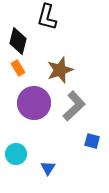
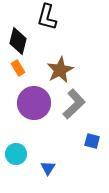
brown star: rotated 8 degrees counterclockwise
gray L-shape: moved 2 px up
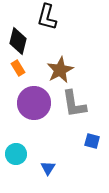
gray L-shape: rotated 124 degrees clockwise
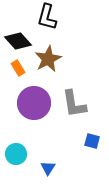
black diamond: rotated 56 degrees counterclockwise
brown star: moved 12 px left, 11 px up
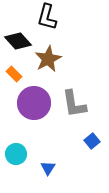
orange rectangle: moved 4 px left, 6 px down; rotated 14 degrees counterclockwise
blue square: rotated 35 degrees clockwise
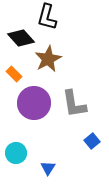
black diamond: moved 3 px right, 3 px up
cyan circle: moved 1 px up
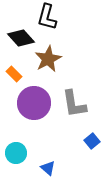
blue triangle: rotated 21 degrees counterclockwise
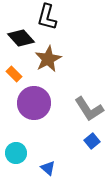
gray L-shape: moved 15 px right, 5 px down; rotated 24 degrees counterclockwise
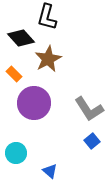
blue triangle: moved 2 px right, 3 px down
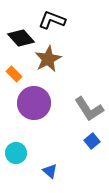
black L-shape: moved 5 px right, 3 px down; rotated 96 degrees clockwise
